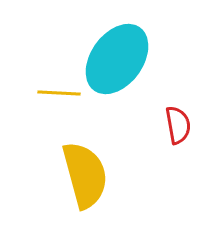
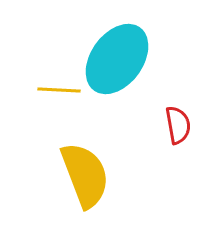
yellow line: moved 3 px up
yellow semicircle: rotated 6 degrees counterclockwise
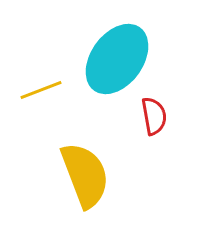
yellow line: moved 18 px left; rotated 24 degrees counterclockwise
red semicircle: moved 24 px left, 9 px up
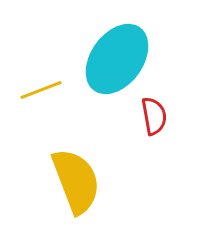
yellow semicircle: moved 9 px left, 6 px down
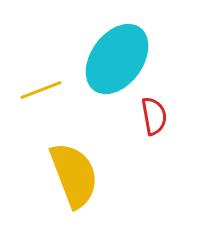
yellow semicircle: moved 2 px left, 6 px up
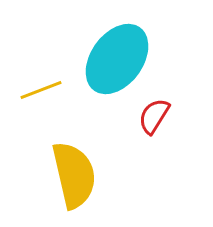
red semicircle: rotated 138 degrees counterclockwise
yellow semicircle: rotated 8 degrees clockwise
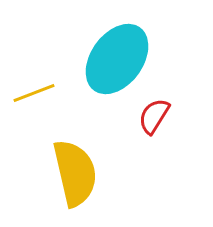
yellow line: moved 7 px left, 3 px down
yellow semicircle: moved 1 px right, 2 px up
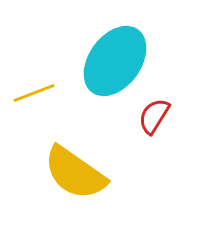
cyan ellipse: moved 2 px left, 2 px down
yellow semicircle: rotated 138 degrees clockwise
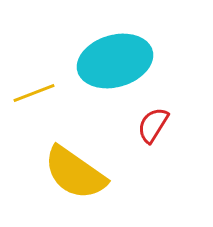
cyan ellipse: rotated 38 degrees clockwise
red semicircle: moved 1 px left, 9 px down
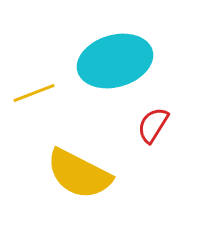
yellow semicircle: moved 4 px right, 1 px down; rotated 8 degrees counterclockwise
